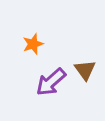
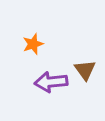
purple arrow: rotated 36 degrees clockwise
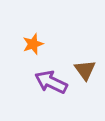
purple arrow: rotated 32 degrees clockwise
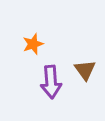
purple arrow: rotated 120 degrees counterclockwise
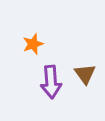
brown triangle: moved 4 px down
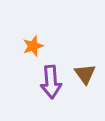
orange star: moved 2 px down
